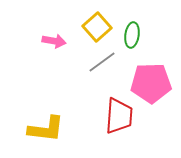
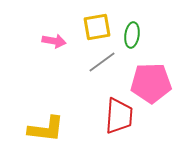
yellow square: rotated 32 degrees clockwise
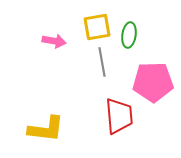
green ellipse: moved 3 px left
gray line: rotated 64 degrees counterclockwise
pink pentagon: moved 2 px right, 1 px up
red trapezoid: rotated 9 degrees counterclockwise
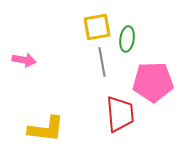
green ellipse: moved 2 px left, 4 px down
pink arrow: moved 30 px left, 19 px down
red trapezoid: moved 1 px right, 2 px up
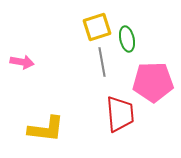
yellow square: rotated 8 degrees counterclockwise
green ellipse: rotated 20 degrees counterclockwise
pink arrow: moved 2 px left, 2 px down
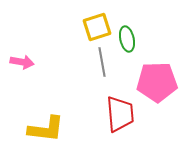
pink pentagon: moved 4 px right
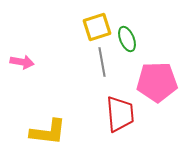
green ellipse: rotated 10 degrees counterclockwise
yellow L-shape: moved 2 px right, 3 px down
